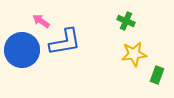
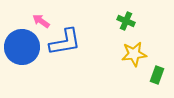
blue circle: moved 3 px up
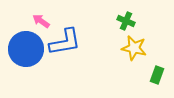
blue circle: moved 4 px right, 2 px down
yellow star: moved 6 px up; rotated 20 degrees clockwise
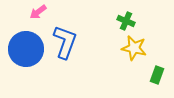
pink arrow: moved 3 px left, 9 px up; rotated 72 degrees counterclockwise
blue L-shape: rotated 60 degrees counterclockwise
